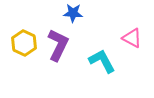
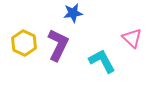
blue star: rotated 12 degrees counterclockwise
pink triangle: rotated 15 degrees clockwise
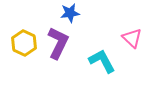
blue star: moved 3 px left
purple L-shape: moved 2 px up
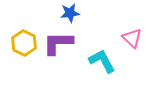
purple L-shape: rotated 116 degrees counterclockwise
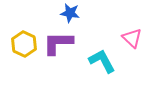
blue star: rotated 18 degrees clockwise
yellow hexagon: moved 1 px down
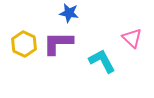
blue star: moved 1 px left
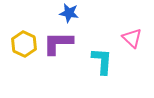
cyan L-shape: rotated 32 degrees clockwise
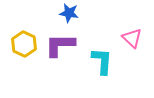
purple L-shape: moved 2 px right, 2 px down
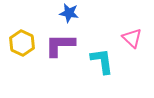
yellow hexagon: moved 2 px left, 1 px up
cyan L-shape: rotated 12 degrees counterclockwise
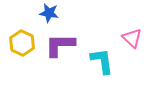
blue star: moved 20 px left
